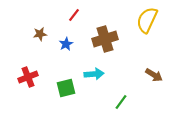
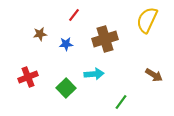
blue star: rotated 24 degrees clockwise
green square: rotated 30 degrees counterclockwise
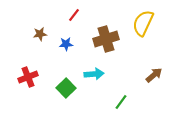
yellow semicircle: moved 4 px left, 3 px down
brown cross: moved 1 px right
brown arrow: rotated 72 degrees counterclockwise
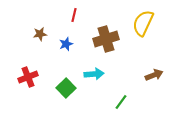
red line: rotated 24 degrees counterclockwise
blue star: rotated 16 degrees counterclockwise
brown arrow: rotated 18 degrees clockwise
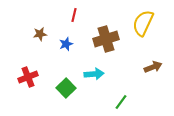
brown arrow: moved 1 px left, 8 px up
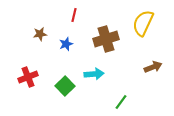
green square: moved 1 px left, 2 px up
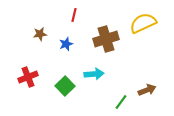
yellow semicircle: rotated 40 degrees clockwise
brown arrow: moved 6 px left, 23 px down
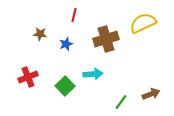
brown star: rotated 16 degrees clockwise
cyan arrow: moved 1 px left
brown arrow: moved 4 px right, 4 px down
